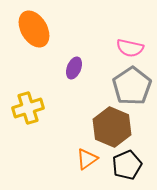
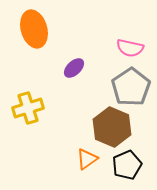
orange ellipse: rotated 15 degrees clockwise
purple ellipse: rotated 25 degrees clockwise
gray pentagon: moved 1 px left, 1 px down
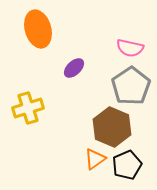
orange ellipse: moved 4 px right
gray pentagon: moved 1 px up
orange triangle: moved 8 px right
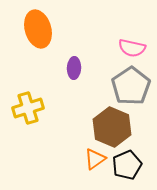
pink semicircle: moved 2 px right
purple ellipse: rotated 45 degrees counterclockwise
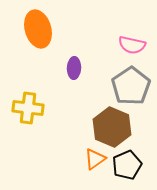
pink semicircle: moved 3 px up
yellow cross: rotated 24 degrees clockwise
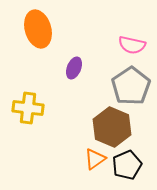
purple ellipse: rotated 20 degrees clockwise
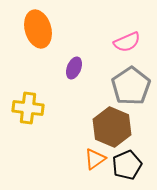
pink semicircle: moved 5 px left, 3 px up; rotated 36 degrees counterclockwise
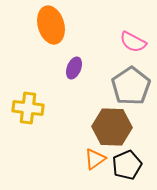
orange ellipse: moved 13 px right, 4 px up
pink semicircle: moved 6 px right; rotated 52 degrees clockwise
brown hexagon: rotated 21 degrees counterclockwise
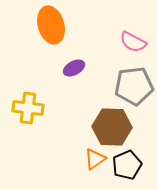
purple ellipse: rotated 40 degrees clockwise
gray pentagon: moved 3 px right; rotated 27 degrees clockwise
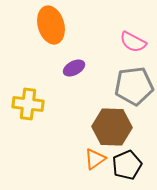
yellow cross: moved 4 px up
